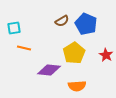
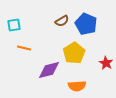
cyan square: moved 3 px up
red star: moved 8 px down
purple diamond: rotated 20 degrees counterclockwise
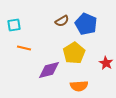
orange semicircle: moved 2 px right
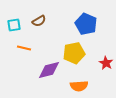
brown semicircle: moved 23 px left
yellow pentagon: rotated 20 degrees clockwise
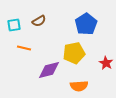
blue pentagon: rotated 15 degrees clockwise
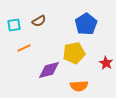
orange line: rotated 40 degrees counterclockwise
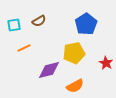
orange semicircle: moved 4 px left; rotated 24 degrees counterclockwise
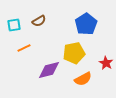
orange semicircle: moved 8 px right, 7 px up
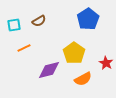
blue pentagon: moved 2 px right, 5 px up
yellow pentagon: rotated 25 degrees counterclockwise
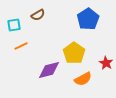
brown semicircle: moved 1 px left, 6 px up
orange line: moved 3 px left, 2 px up
